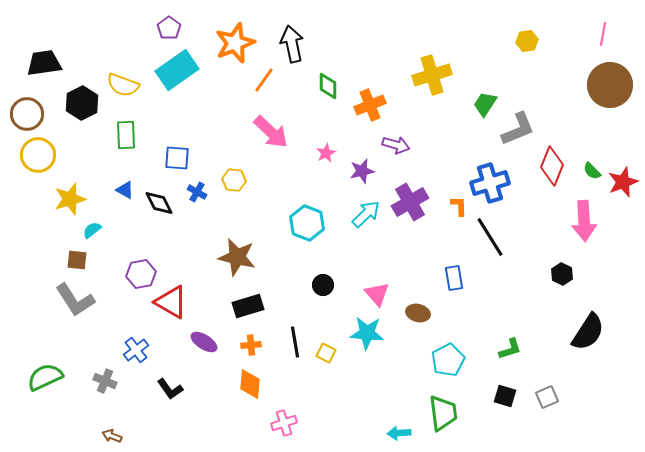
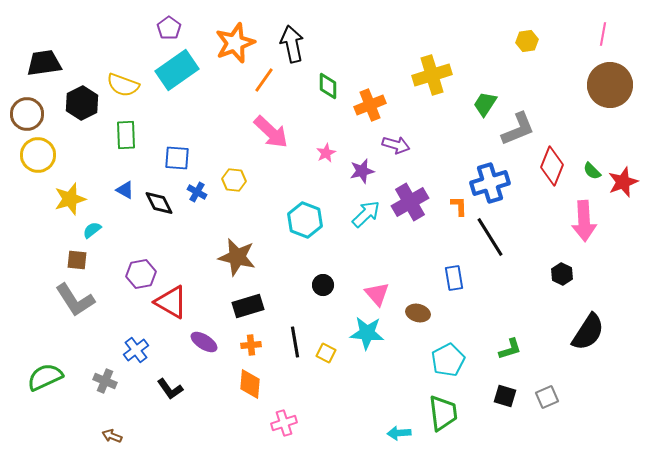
cyan hexagon at (307, 223): moved 2 px left, 3 px up
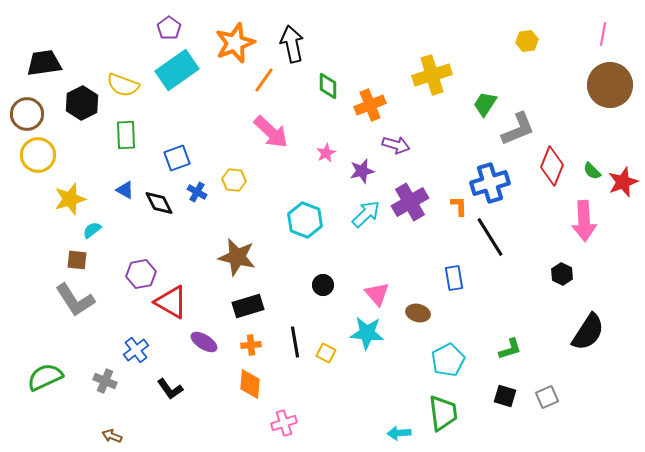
blue square at (177, 158): rotated 24 degrees counterclockwise
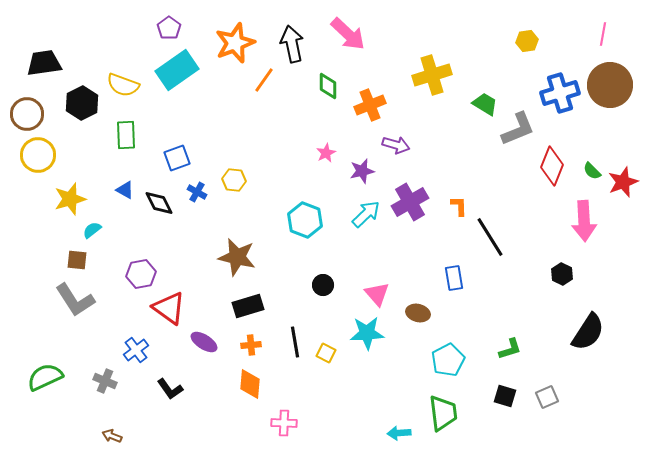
green trapezoid at (485, 104): rotated 88 degrees clockwise
pink arrow at (271, 132): moved 77 px right, 98 px up
blue cross at (490, 183): moved 70 px right, 90 px up
red triangle at (171, 302): moved 2 px left, 6 px down; rotated 6 degrees clockwise
cyan star at (367, 333): rotated 8 degrees counterclockwise
pink cross at (284, 423): rotated 20 degrees clockwise
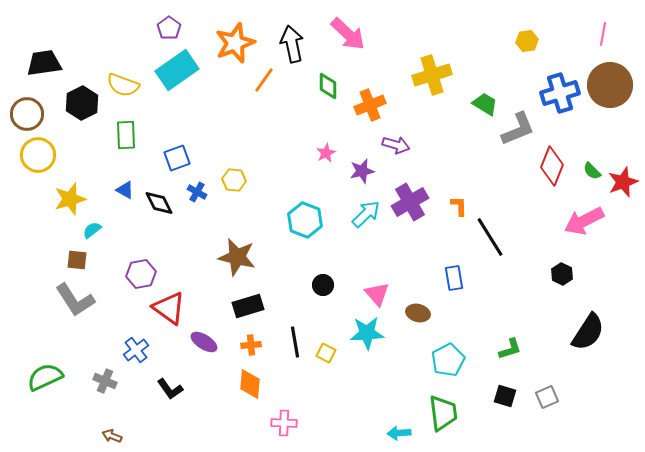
pink arrow at (584, 221): rotated 66 degrees clockwise
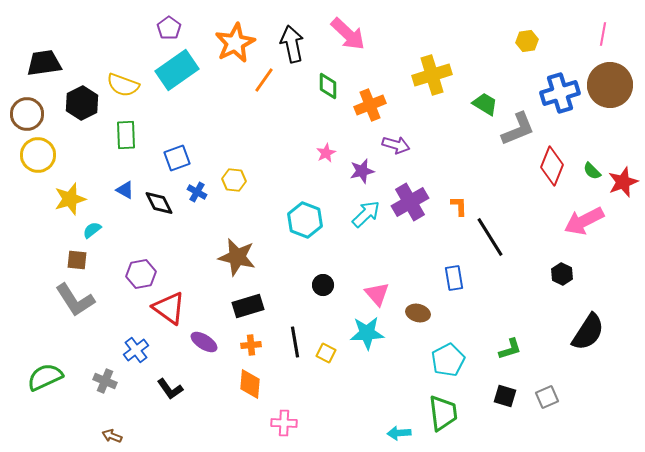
orange star at (235, 43): rotated 6 degrees counterclockwise
